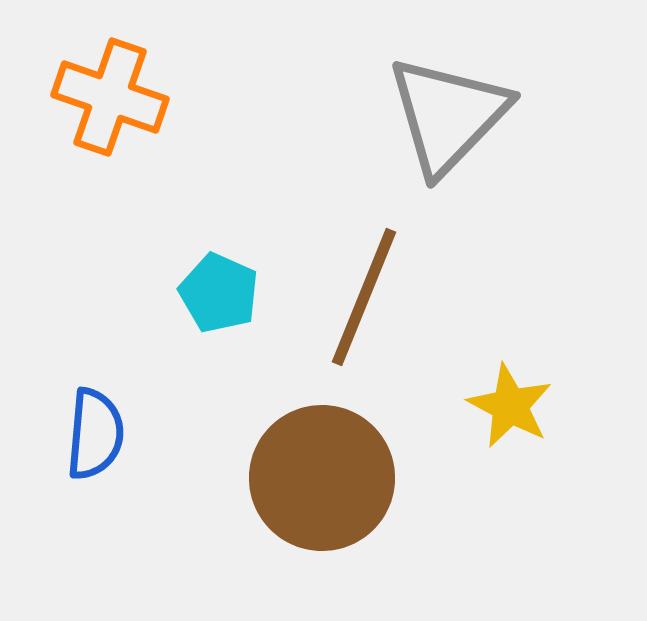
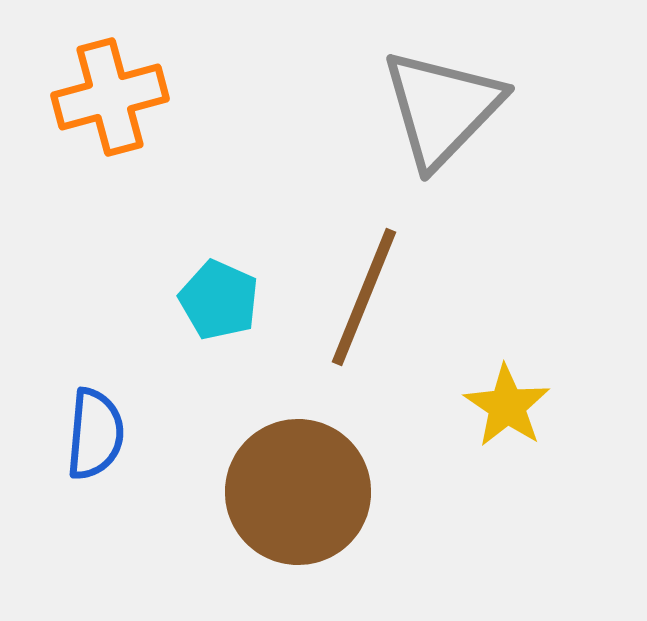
orange cross: rotated 34 degrees counterclockwise
gray triangle: moved 6 px left, 7 px up
cyan pentagon: moved 7 px down
yellow star: moved 3 px left; rotated 6 degrees clockwise
brown circle: moved 24 px left, 14 px down
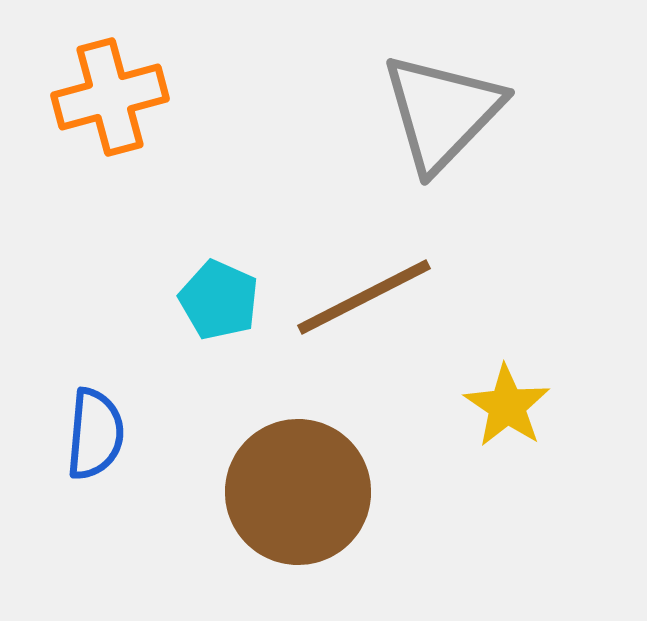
gray triangle: moved 4 px down
brown line: rotated 41 degrees clockwise
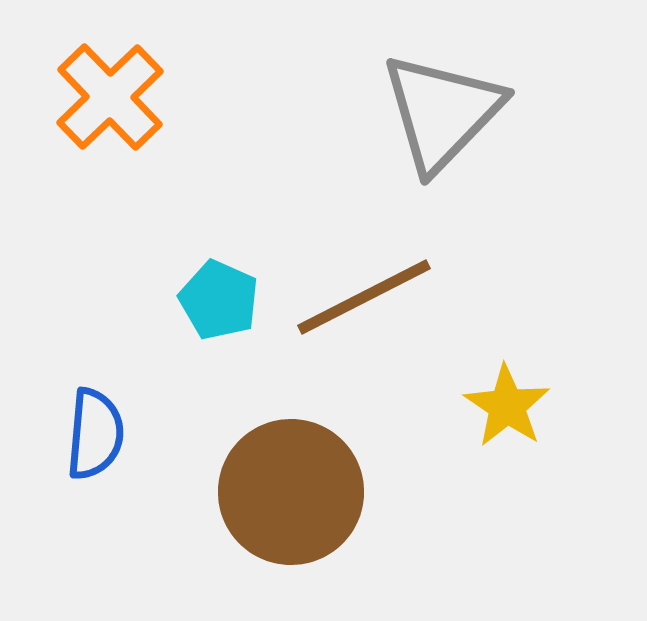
orange cross: rotated 29 degrees counterclockwise
brown circle: moved 7 px left
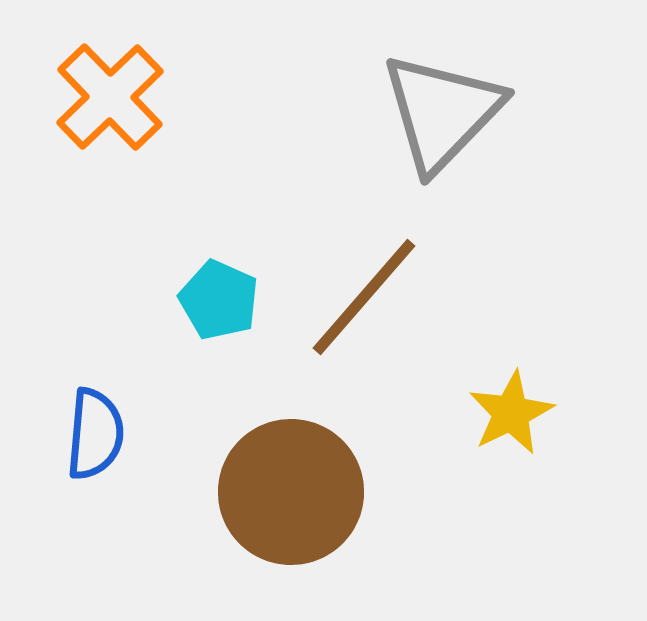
brown line: rotated 22 degrees counterclockwise
yellow star: moved 4 px right, 7 px down; rotated 12 degrees clockwise
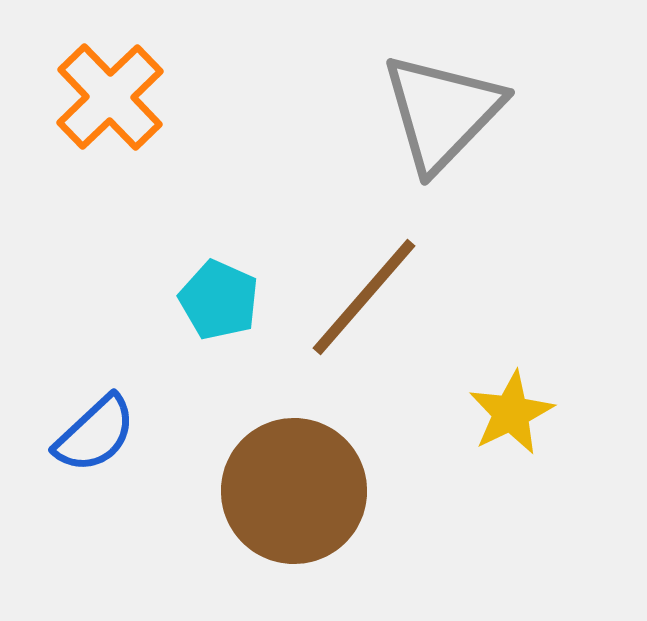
blue semicircle: rotated 42 degrees clockwise
brown circle: moved 3 px right, 1 px up
